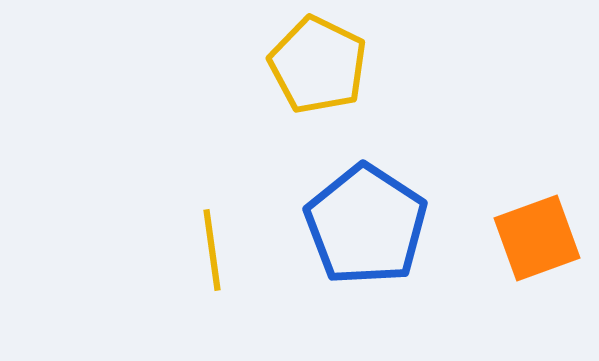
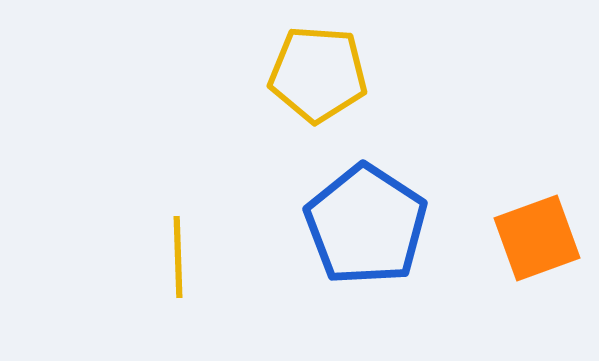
yellow pentagon: moved 9 px down; rotated 22 degrees counterclockwise
yellow line: moved 34 px left, 7 px down; rotated 6 degrees clockwise
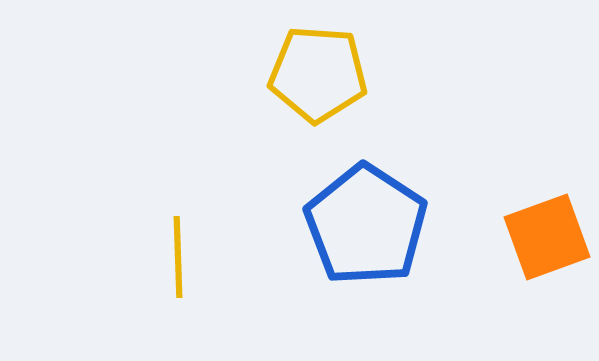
orange square: moved 10 px right, 1 px up
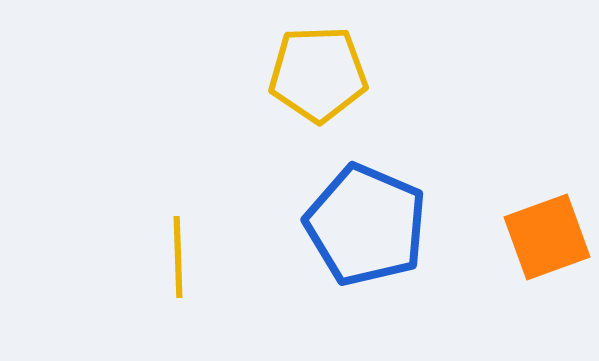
yellow pentagon: rotated 6 degrees counterclockwise
blue pentagon: rotated 10 degrees counterclockwise
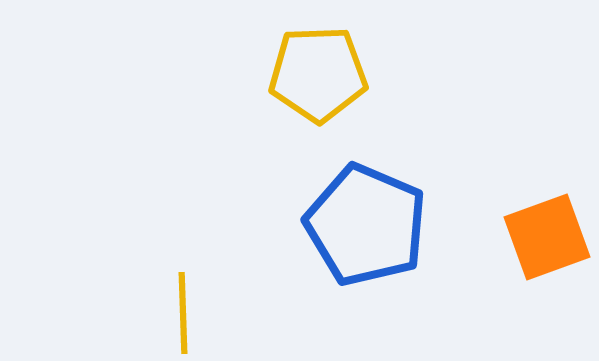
yellow line: moved 5 px right, 56 px down
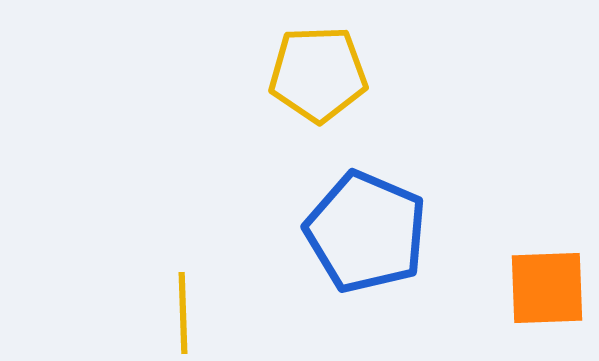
blue pentagon: moved 7 px down
orange square: moved 51 px down; rotated 18 degrees clockwise
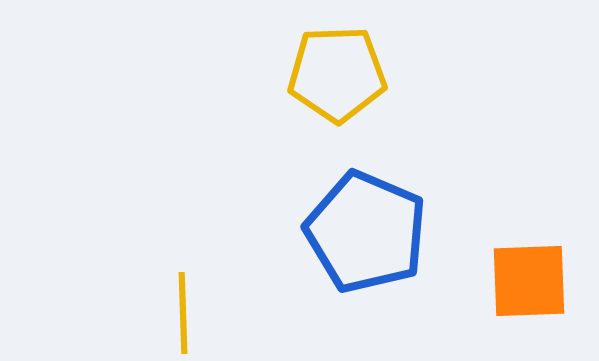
yellow pentagon: moved 19 px right
orange square: moved 18 px left, 7 px up
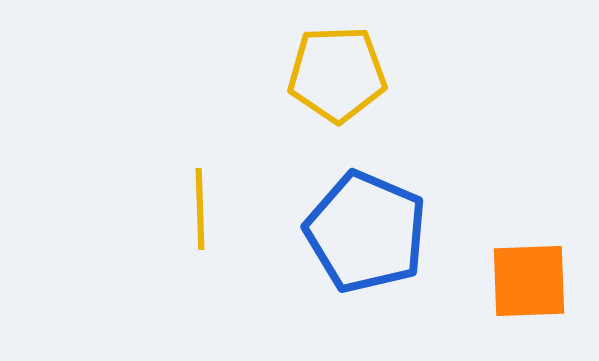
yellow line: moved 17 px right, 104 px up
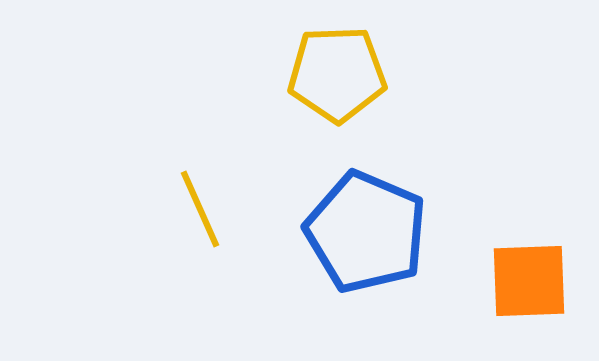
yellow line: rotated 22 degrees counterclockwise
